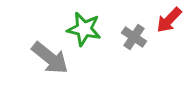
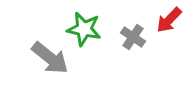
gray cross: moved 1 px left
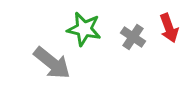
red arrow: moved 8 px down; rotated 64 degrees counterclockwise
gray arrow: moved 2 px right, 5 px down
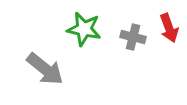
gray cross: rotated 20 degrees counterclockwise
gray arrow: moved 7 px left, 6 px down
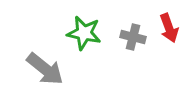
green star: moved 4 px down
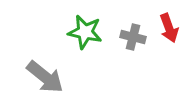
green star: moved 1 px right, 1 px up
gray arrow: moved 8 px down
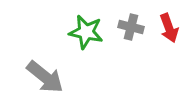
green star: moved 1 px right
gray cross: moved 2 px left, 10 px up
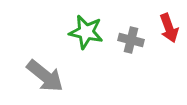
gray cross: moved 13 px down
gray arrow: moved 1 px up
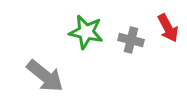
red arrow: moved 1 px left; rotated 8 degrees counterclockwise
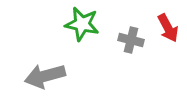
green star: moved 4 px left, 8 px up
gray arrow: rotated 126 degrees clockwise
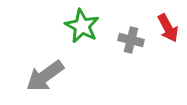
green star: moved 2 px down; rotated 16 degrees clockwise
gray arrow: rotated 21 degrees counterclockwise
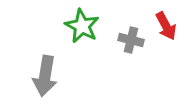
red arrow: moved 2 px left, 2 px up
gray arrow: rotated 45 degrees counterclockwise
